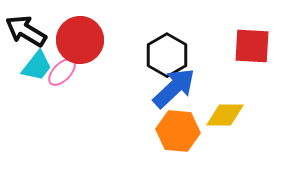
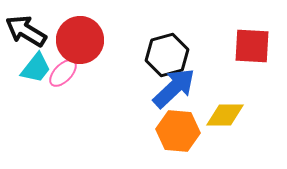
black hexagon: rotated 15 degrees clockwise
cyan trapezoid: moved 1 px left, 2 px down
pink ellipse: moved 1 px right, 1 px down
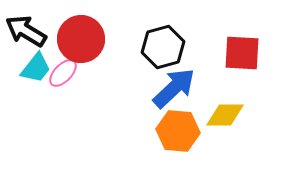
red circle: moved 1 px right, 1 px up
red square: moved 10 px left, 7 px down
black hexagon: moved 4 px left, 8 px up
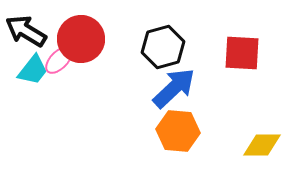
cyan trapezoid: moved 3 px left, 2 px down
pink ellipse: moved 4 px left, 13 px up
yellow diamond: moved 37 px right, 30 px down
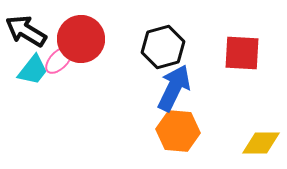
blue arrow: rotated 21 degrees counterclockwise
yellow diamond: moved 1 px left, 2 px up
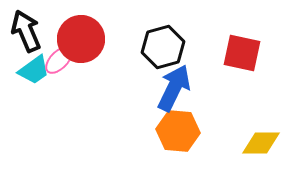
black arrow: rotated 36 degrees clockwise
red square: rotated 9 degrees clockwise
cyan trapezoid: moved 1 px right; rotated 16 degrees clockwise
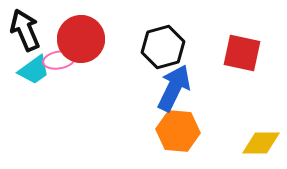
black arrow: moved 1 px left, 1 px up
pink ellipse: rotated 36 degrees clockwise
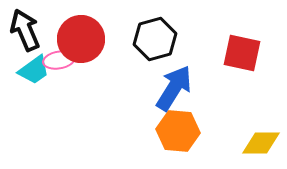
black hexagon: moved 8 px left, 8 px up
blue arrow: rotated 6 degrees clockwise
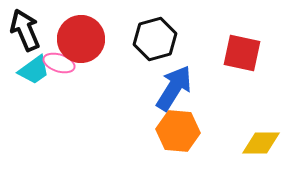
pink ellipse: moved 3 px down; rotated 28 degrees clockwise
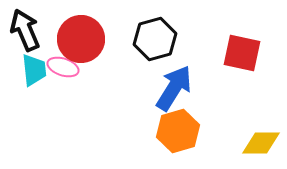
pink ellipse: moved 4 px right, 4 px down
cyan trapezoid: rotated 60 degrees counterclockwise
orange hexagon: rotated 21 degrees counterclockwise
